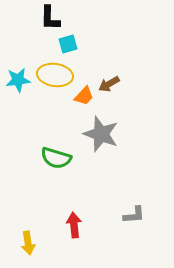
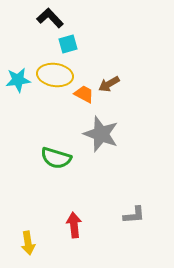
black L-shape: rotated 136 degrees clockwise
orange trapezoid: moved 2 px up; rotated 105 degrees counterclockwise
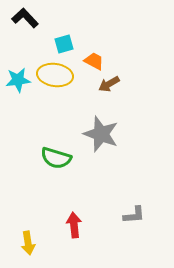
black L-shape: moved 25 px left
cyan square: moved 4 px left
orange trapezoid: moved 10 px right, 33 px up
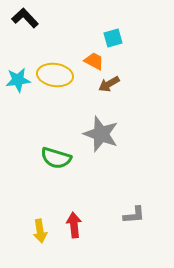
cyan square: moved 49 px right, 6 px up
yellow arrow: moved 12 px right, 12 px up
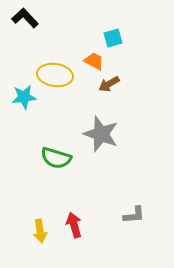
cyan star: moved 6 px right, 17 px down
red arrow: rotated 10 degrees counterclockwise
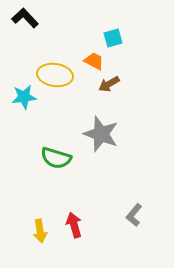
gray L-shape: rotated 135 degrees clockwise
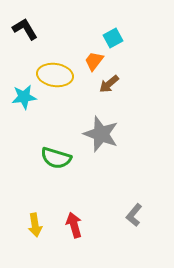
black L-shape: moved 11 px down; rotated 12 degrees clockwise
cyan square: rotated 12 degrees counterclockwise
orange trapezoid: rotated 80 degrees counterclockwise
brown arrow: rotated 10 degrees counterclockwise
yellow arrow: moved 5 px left, 6 px up
